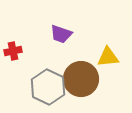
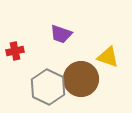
red cross: moved 2 px right
yellow triangle: rotated 25 degrees clockwise
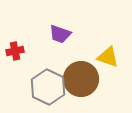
purple trapezoid: moved 1 px left
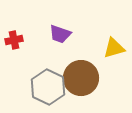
red cross: moved 1 px left, 11 px up
yellow triangle: moved 6 px right, 9 px up; rotated 35 degrees counterclockwise
brown circle: moved 1 px up
